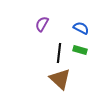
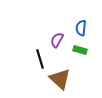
purple semicircle: moved 15 px right, 16 px down
blue semicircle: rotated 112 degrees counterclockwise
black line: moved 19 px left, 6 px down; rotated 24 degrees counterclockwise
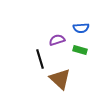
blue semicircle: rotated 98 degrees counterclockwise
purple semicircle: rotated 42 degrees clockwise
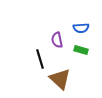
purple semicircle: rotated 84 degrees counterclockwise
green rectangle: moved 1 px right
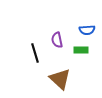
blue semicircle: moved 6 px right, 2 px down
green rectangle: rotated 16 degrees counterclockwise
black line: moved 5 px left, 6 px up
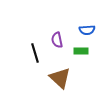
green rectangle: moved 1 px down
brown triangle: moved 1 px up
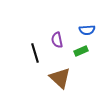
green rectangle: rotated 24 degrees counterclockwise
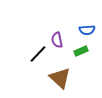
black line: moved 3 px right, 1 px down; rotated 60 degrees clockwise
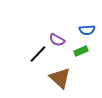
purple semicircle: rotated 49 degrees counterclockwise
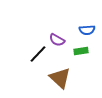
green rectangle: rotated 16 degrees clockwise
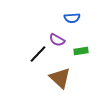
blue semicircle: moved 15 px left, 12 px up
